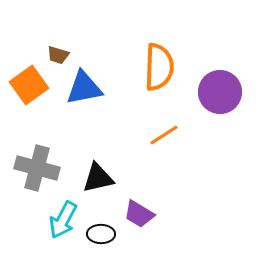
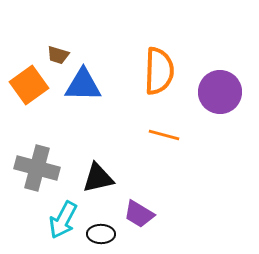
orange semicircle: moved 4 px down
blue triangle: moved 1 px left, 3 px up; rotated 12 degrees clockwise
orange line: rotated 48 degrees clockwise
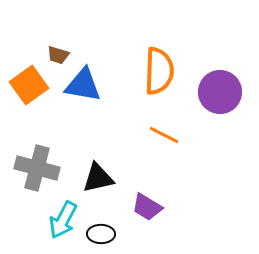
blue triangle: rotated 9 degrees clockwise
orange line: rotated 12 degrees clockwise
purple trapezoid: moved 8 px right, 7 px up
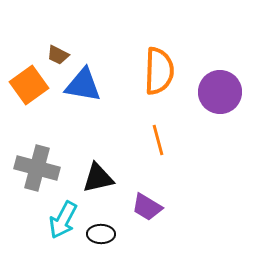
brown trapezoid: rotated 10 degrees clockwise
orange line: moved 6 px left, 5 px down; rotated 48 degrees clockwise
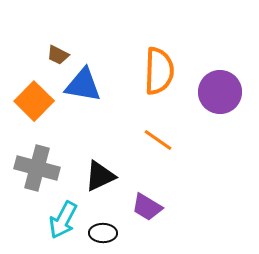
orange square: moved 5 px right, 16 px down; rotated 9 degrees counterclockwise
orange line: rotated 40 degrees counterclockwise
black triangle: moved 2 px right, 2 px up; rotated 12 degrees counterclockwise
black ellipse: moved 2 px right, 1 px up
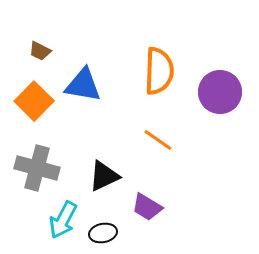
brown trapezoid: moved 18 px left, 4 px up
black triangle: moved 4 px right
black ellipse: rotated 12 degrees counterclockwise
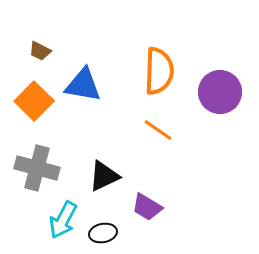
orange line: moved 10 px up
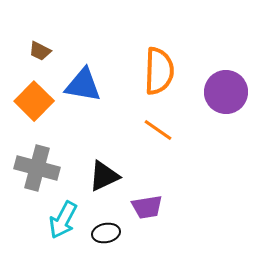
purple circle: moved 6 px right
purple trapezoid: rotated 40 degrees counterclockwise
black ellipse: moved 3 px right
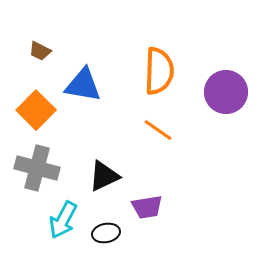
orange square: moved 2 px right, 9 px down
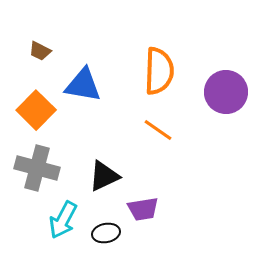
purple trapezoid: moved 4 px left, 2 px down
